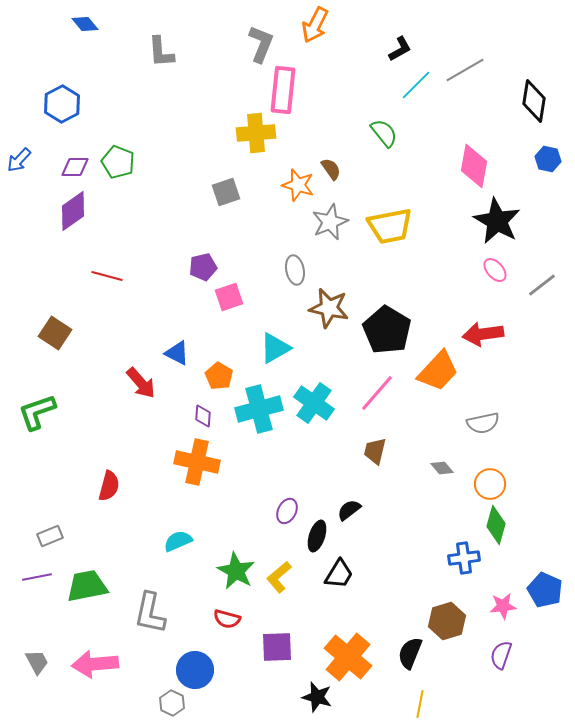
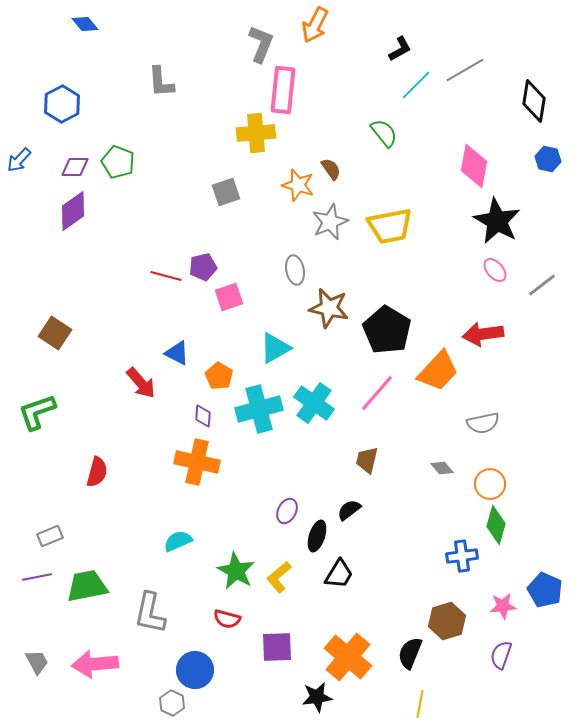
gray L-shape at (161, 52): moved 30 px down
red line at (107, 276): moved 59 px right
brown trapezoid at (375, 451): moved 8 px left, 9 px down
red semicircle at (109, 486): moved 12 px left, 14 px up
blue cross at (464, 558): moved 2 px left, 2 px up
black star at (317, 697): rotated 24 degrees counterclockwise
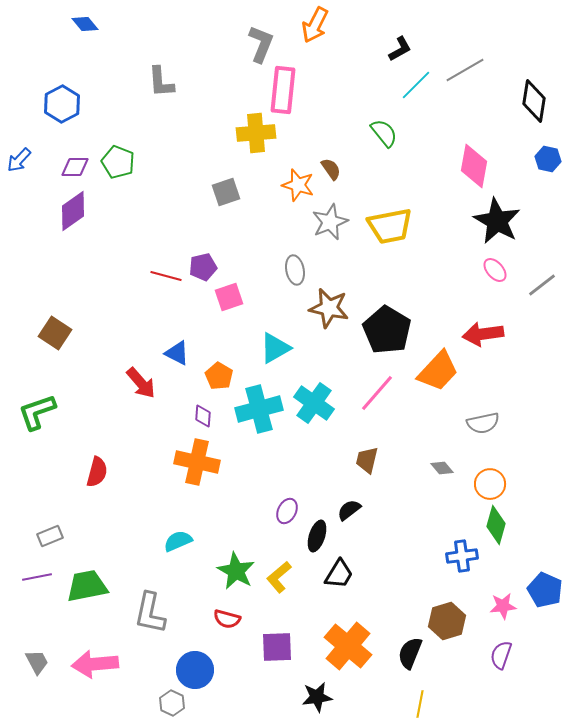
orange cross at (348, 657): moved 11 px up
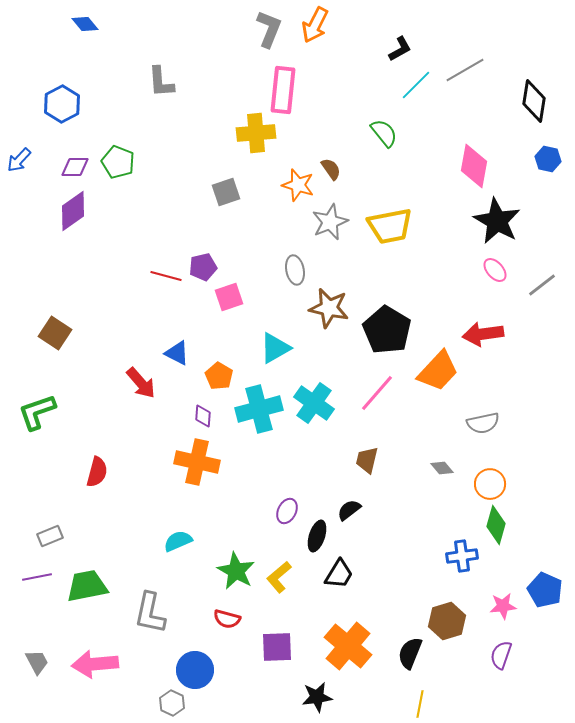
gray L-shape at (261, 44): moved 8 px right, 15 px up
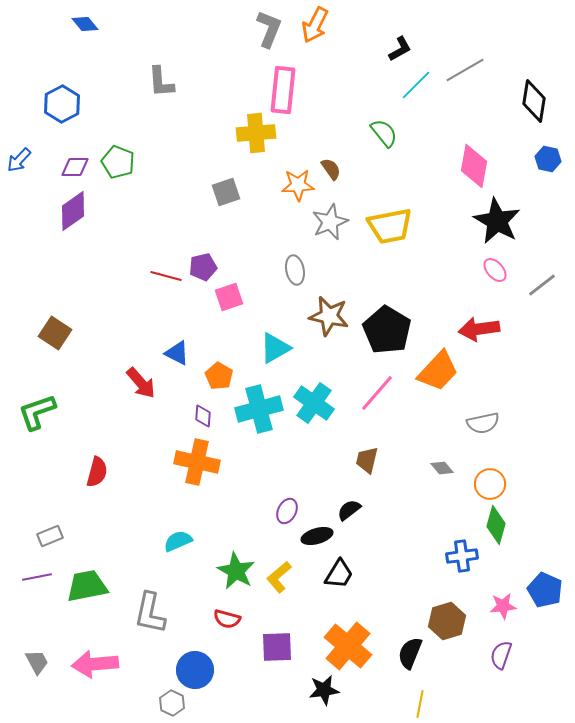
orange star at (298, 185): rotated 20 degrees counterclockwise
brown star at (329, 308): moved 8 px down
red arrow at (483, 334): moved 4 px left, 5 px up
black ellipse at (317, 536): rotated 56 degrees clockwise
black star at (317, 697): moved 7 px right, 7 px up
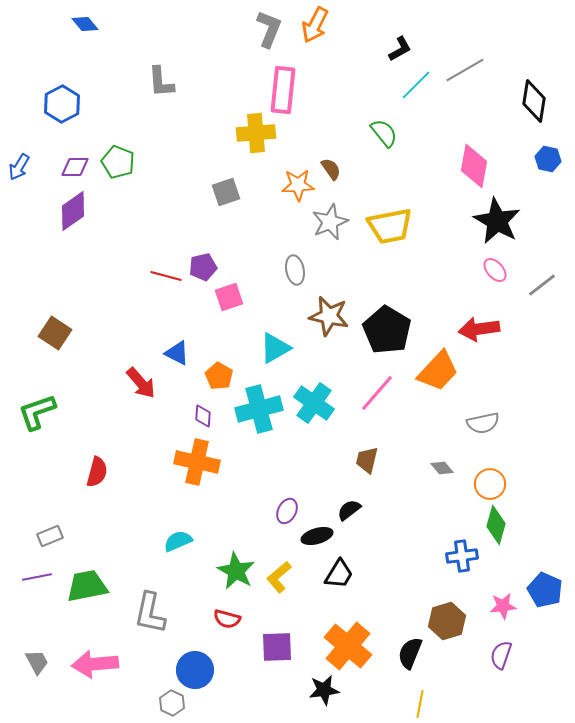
blue arrow at (19, 160): moved 7 px down; rotated 12 degrees counterclockwise
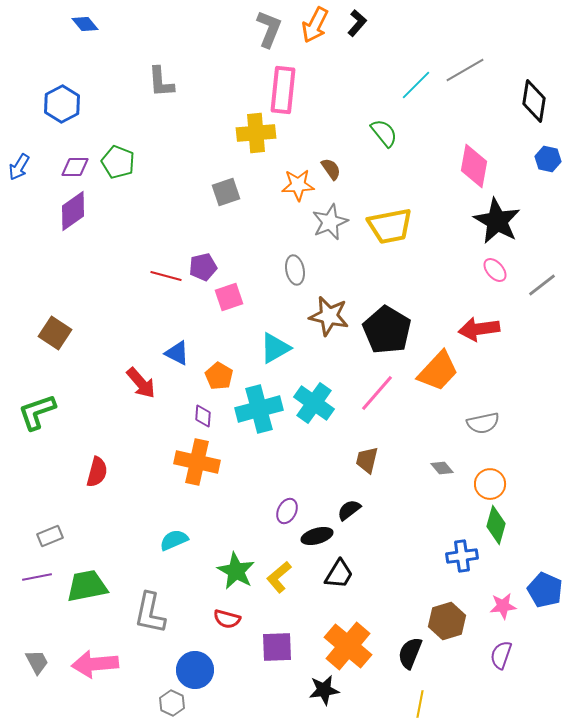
black L-shape at (400, 49): moved 43 px left, 26 px up; rotated 20 degrees counterclockwise
cyan semicircle at (178, 541): moved 4 px left, 1 px up
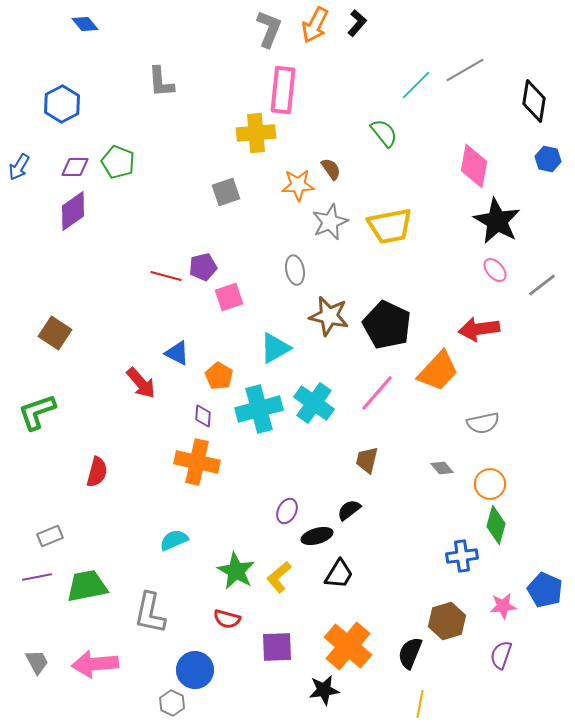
black pentagon at (387, 330): moved 5 px up; rotated 6 degrees counterclockwise
